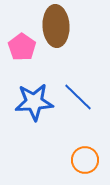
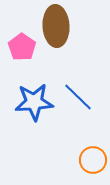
orange circle: moved 8 px right
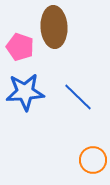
brown ellipse: moved 2 px left, 1 px down
pink pentagon: moved 2 px left; rotated 16 degrees counterclockwise
blue star: moved 9 px left, 10 px up
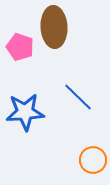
blue star: moved 20 px down
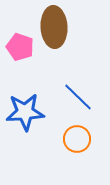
orange circle: moved 16 px left, 21 px up
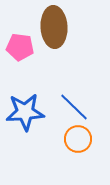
pink pentagon: rotated 12 degrees counterclockwise
blue line: moved 4 px left, 10 px down
orange circle: moved 1 px right
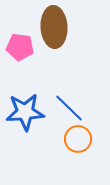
blue line: moved 5 px left, 1 px down
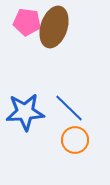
brown ellipse: rotated 21 degrees clockwise
pink pentagon: moved 7 px right, 25 px up
orange circle: moved 3 px left, 1 px down
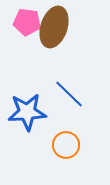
blue line: moved 14 px up
blue star: moved 2 px right
orange circle: moved 9 px left, 5 px down
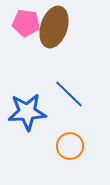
pink pentagon: moved 1 px left, 1 px down
orange circle: moved 4 px right, 1 px down
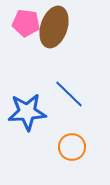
orange circle: moved 2 px right, 1 px down
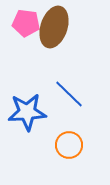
orange circle: moved 3 px left, 2 px up
